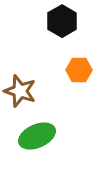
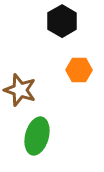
brown star: moved 1 px up
green ellipse: rotated 51 degrees counterclockwise
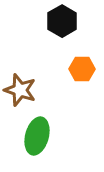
orange hexagon: moved 3 px right, 1 px up
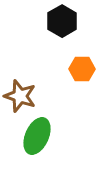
brown star: moved 6 px down
green ellipse: rotated 9 degrees clockwise
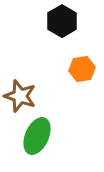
orange hexagon: rotated 10 degrees counterclockwise
